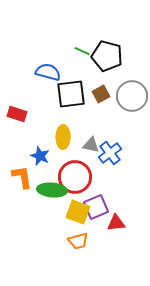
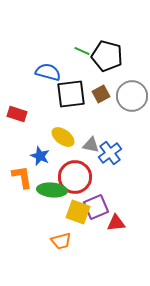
yellow ellipse: rotated 55 degrees counterclockwise
orange trapezoid: moved 17 px left
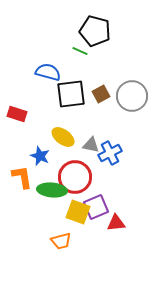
green line: moved 2 px left
black pentagon: moved 12 px left, 25 px up
blue cross: rotated 10 degrees clockwise
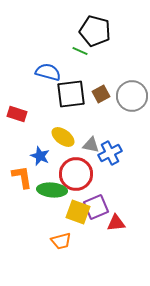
red circle: moved 1 px right, 3 px up
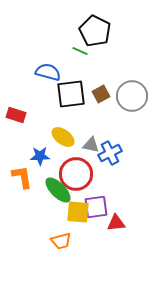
black pentagon: rotated 12 degrees clockwise
red rectangle: moved 1 px left, 1 px down
blue star: rotated 24 degrees counterclockwise
green ellipse: moved 6 px right; rotated 40 degrees clockwise
purple square: rotated 15 degrees clockwise
yellow square: rotated 15 degrees counterclockwise
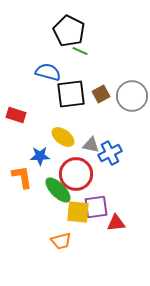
black pentagon: moved 26 px left
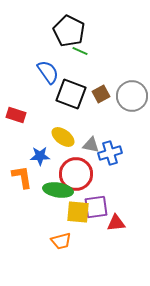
blue semicircle: rotated 40 degrees clockwise
black square: rotated 28 degrees clockwise
blue cross: rotated 10 degrees clockwise
green ellipse: rotated 36 degrees counterclockwise
